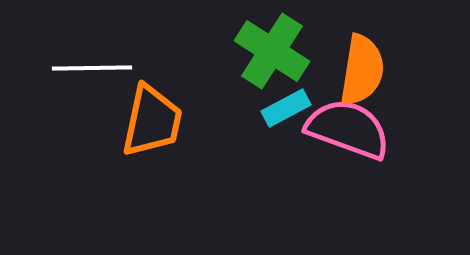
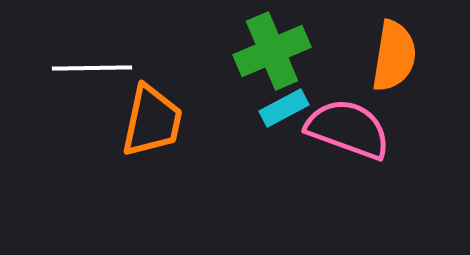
green cross: rotated 34 degrees clockwise
orange semicircle: moved 32 px right, 14 px up
cyan rectangle: moved 2 px left
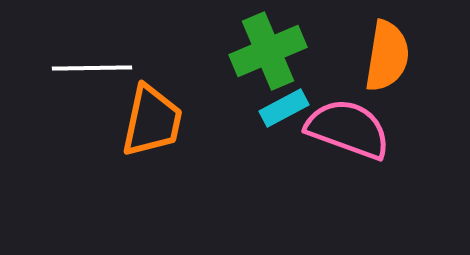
green cross: moved 4 px left
orange semicircle: moved 7 px left
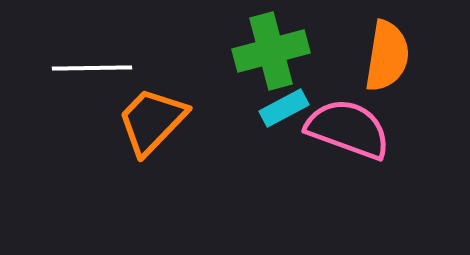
green cross: moved 3 px right; rotated 8 degrees clockwise
orange trapezoid: rotated 148 degrees counterclockwise
